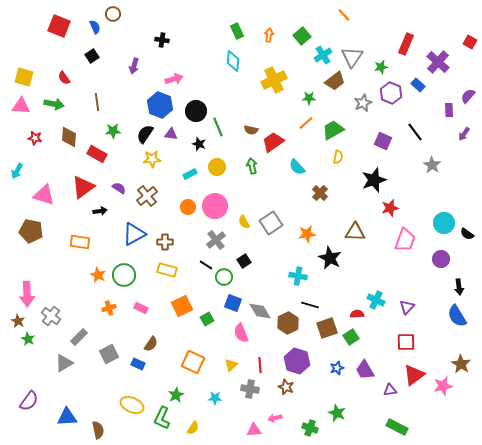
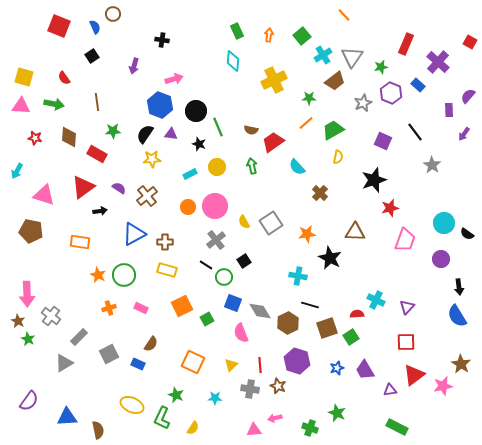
brown star at (286, 387): moved 8 px left, 1 px up
green star at (176, 395): rotated 21 degrees counterclockwise
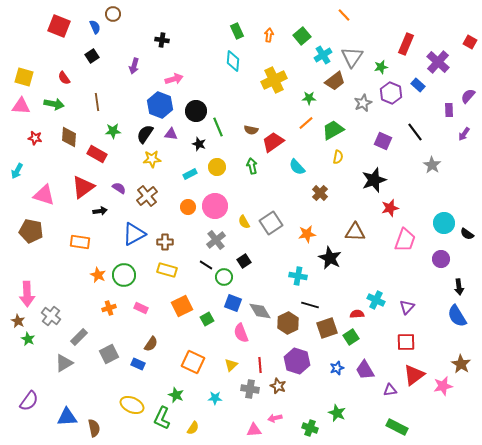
brown semicircle at (98, 430): moved 4 px left, 2 px up
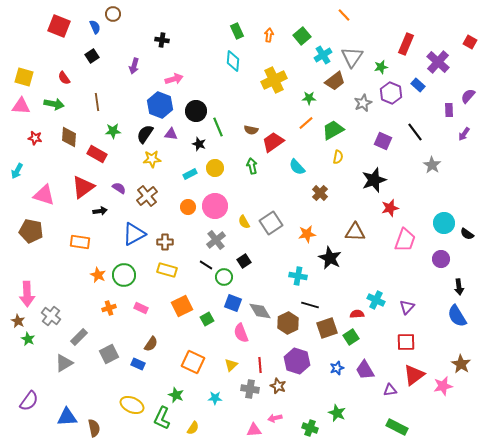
yellow circle at (217, 167): moved 2 px left, 1 px down
